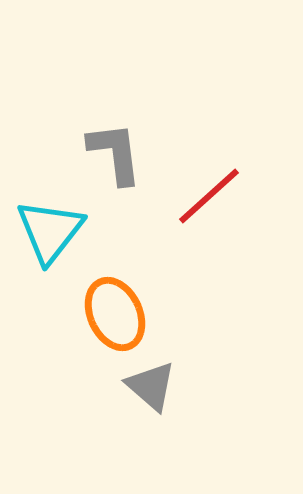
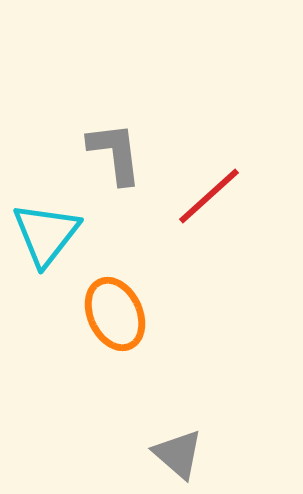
cyan triangle: moved 4 px left, 3 px down
gray triangle: moved 27 px right, 68 px down
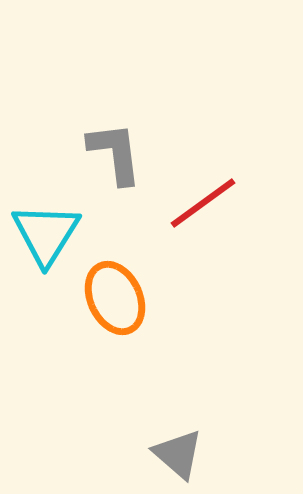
red line: moved 6 px left, 7 px down; rotated 6 degrees clockwise
cyan triangle: rotated 6 degrees counterclockwise
orange ellipse: moved 16 px up
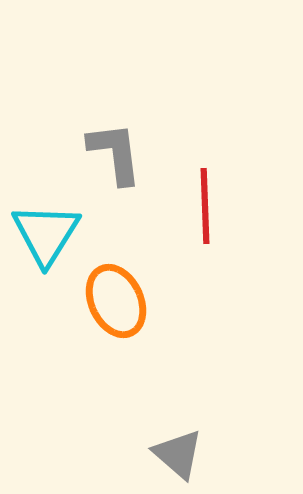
red line: moved 2 px right, 3 px down; rotated 56 degrees counterclockwise
orange ellipse: moved 1 px right, 3 px down
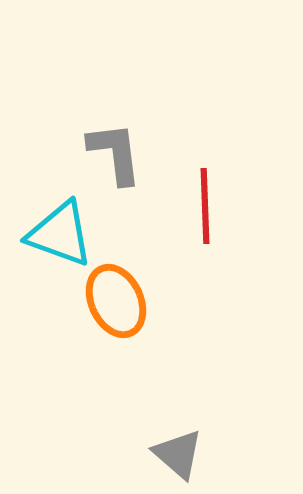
cyan triangle: moved 14 px right; rotated 42 degrees counterclockwise
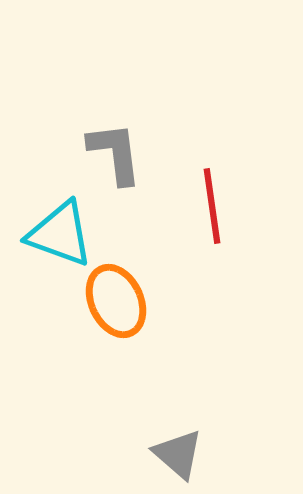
red line: moved 7 px right; rotated 6 degrees counterclockwise
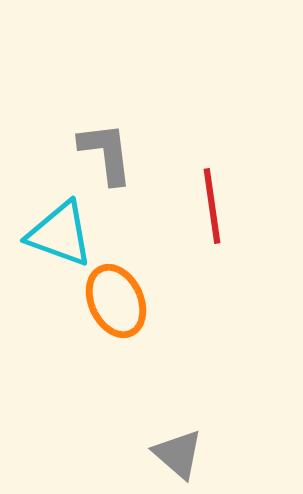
gray L-shape: moved 9 px left
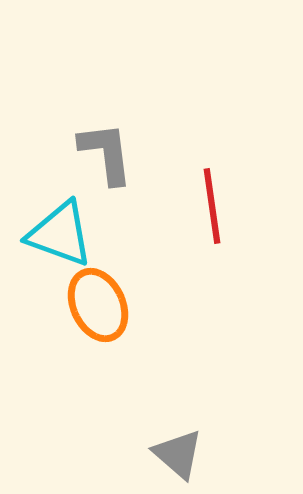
orange ellipse: moved 18 px left, 4 px down
